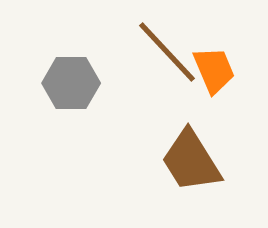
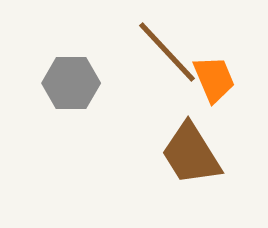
orange trapezoid: moved 9 px down
brown trapezoid: moved 7 px up
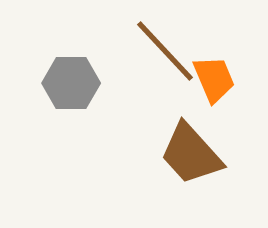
brown line: moved 2 px left, 1 px up
brown trapezoid: rotated 10 degrees counterclockwise
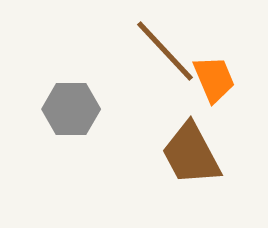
gray hexagon: moved 26 px down
brown trapezoid: rotated 14 degrees clockwise
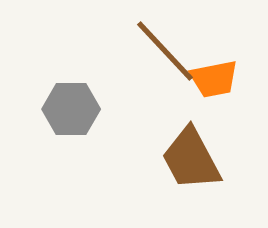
orange trapezoid: rotated 102 degrees clockwise
brown trapezoid: moved 5 px down
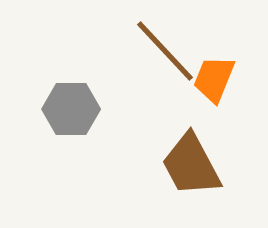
orange trapezoid: rotated 123 degrees clockwise
brown trapezoid: moved 6 px down
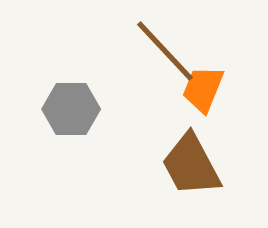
orange trapezoid: moved 11 px left, 10 px down
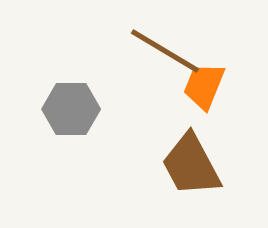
brown line: rotated 16 degrees counterclockwise
orange trapezoid: moved 1 px right, 3 px up
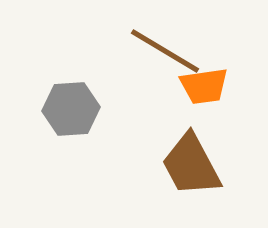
orange trapezoid: rotated 120 degrees counterclockwise
gray hexagon: rotated 4 degrees counterclockwise
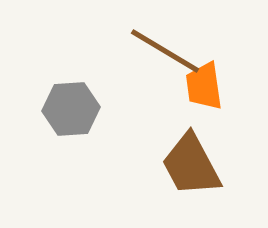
orange trapezoid: rotated 90 degrees clockwise
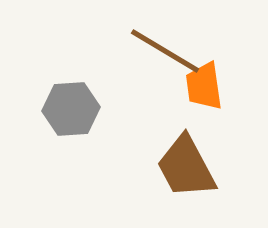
brown trapezoid: moved 5 px left, 2 px down
